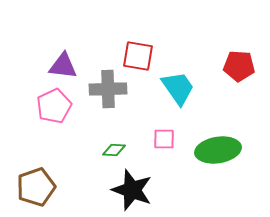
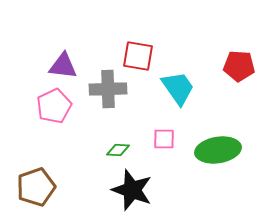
green diamond: moved 4 px right
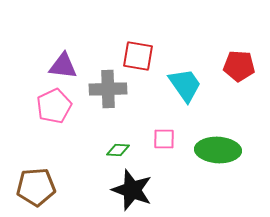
cyan trapezoid: moved 7 px right, 3 px up
green ellipse: rotated 12 degrees clockwise
brown pentagon: rotated 15 degrees clockwise
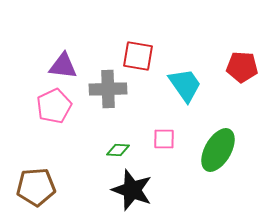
red pentagon: moved 3 px right, 1 px down
green ellipse: rotated 63 degrees counterclockwise
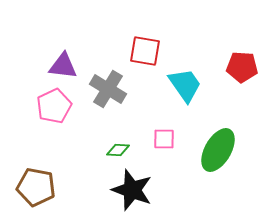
red square: moved 7 px right, 5 px up
gray cross: rotated 33 degrees clockwise
brown pentagon: rotated 15 degrees clockwise
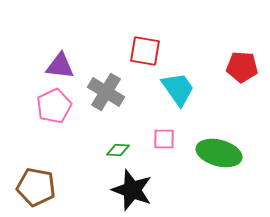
purple triangle: moved 3 px left
cyan trapezoid: moved 7 px left, 4 px down
gray cross: moved 2 px left, 3 px down
green ellipse: moved 1 px right, 3 px down; rotated 75 degrees clockwise
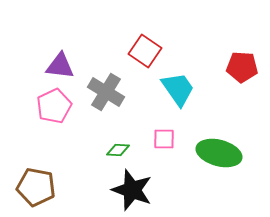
red square: rotated 24 degrees clockwise
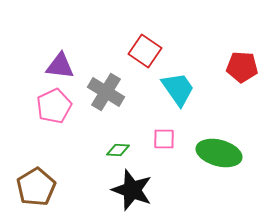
brown pentagon: rotated 30 degrees clockwise
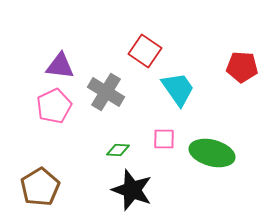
green ellipse: moved 7 px left
brown pentagon: moved 4 px right
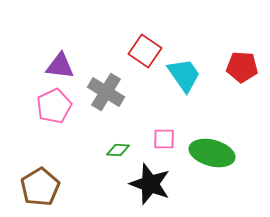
cyan trapezoid: moved 6 px right, 14 px up
black star: moved 18 px right, 6 px up
